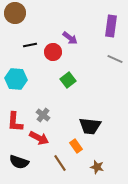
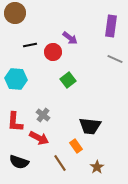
brown star: rotated 24 degrees clockwise
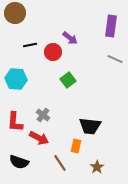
orange rectangle: rotated 48 degrees clockwise
